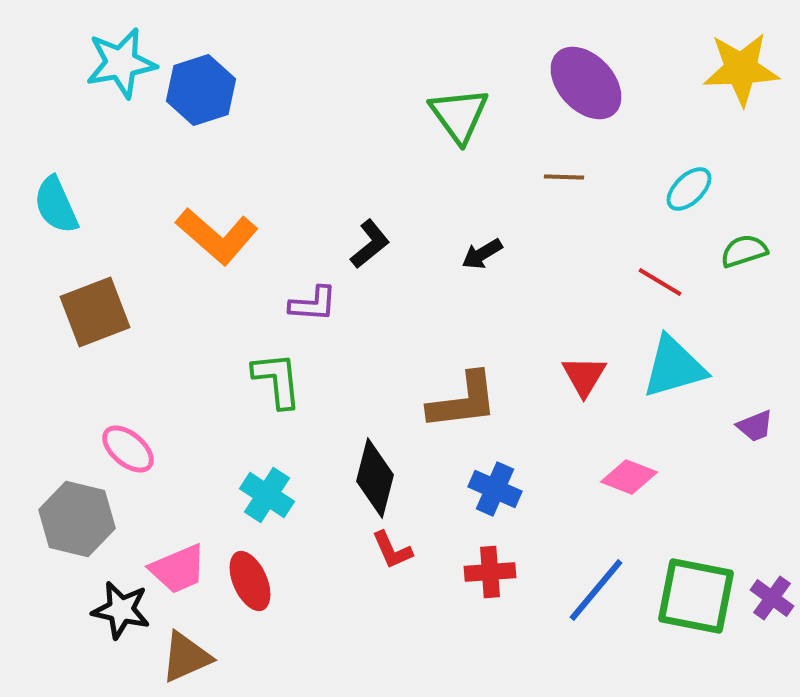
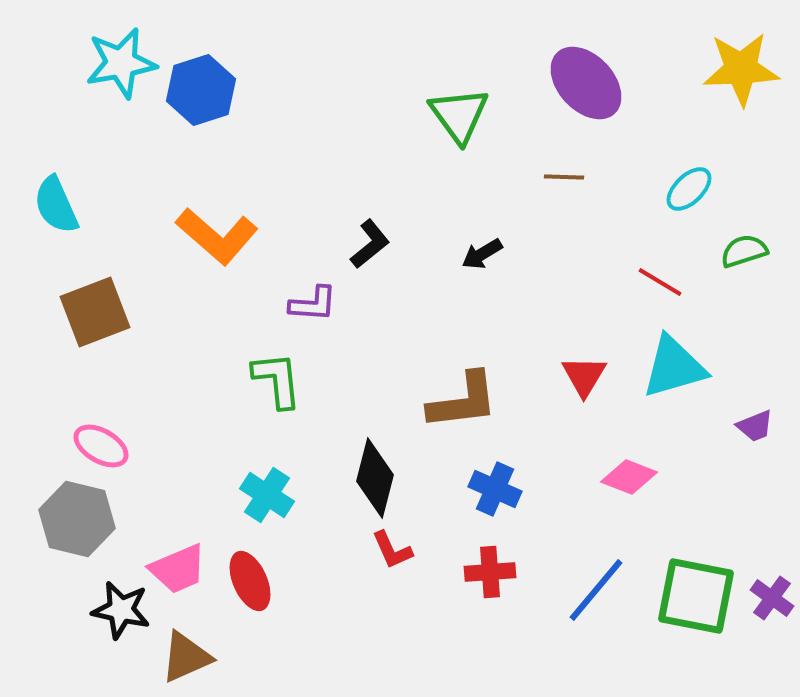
pink ellipse: moved 27 px left, 3 px up; rotated 10 degrees counterclockwise
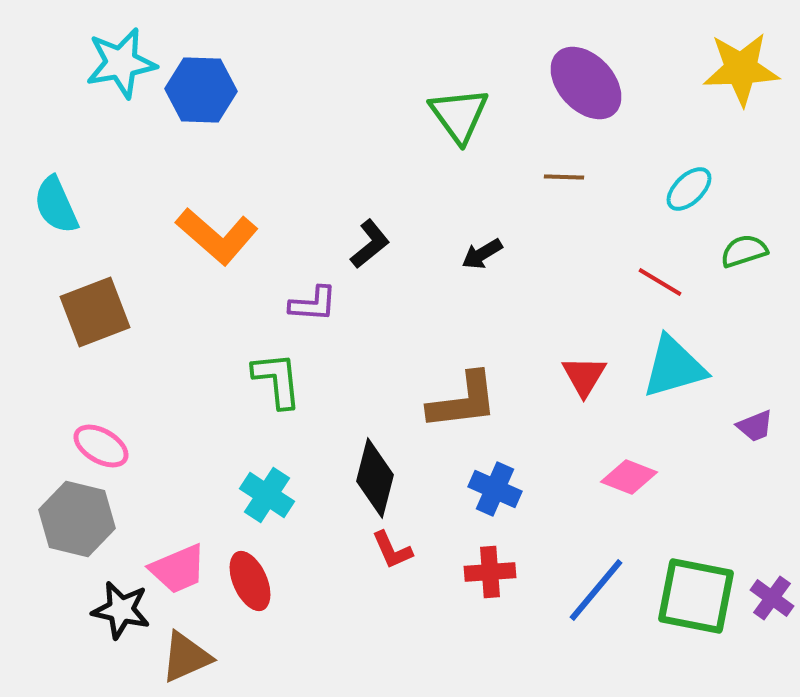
blue hexagon: rotated 20 degrees clockwise
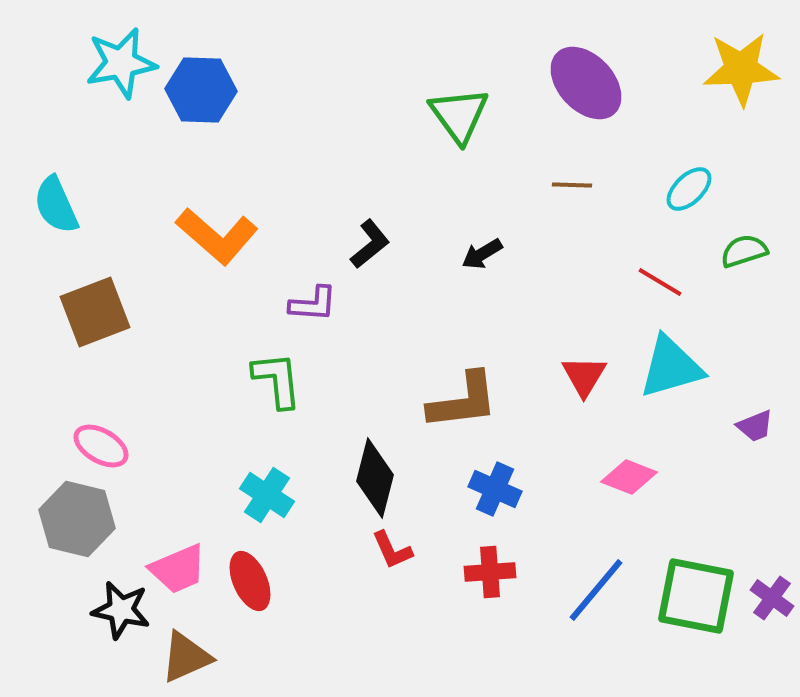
brown line: moved 8 px right, 8 px down
cyan triangle: moved 3 px left
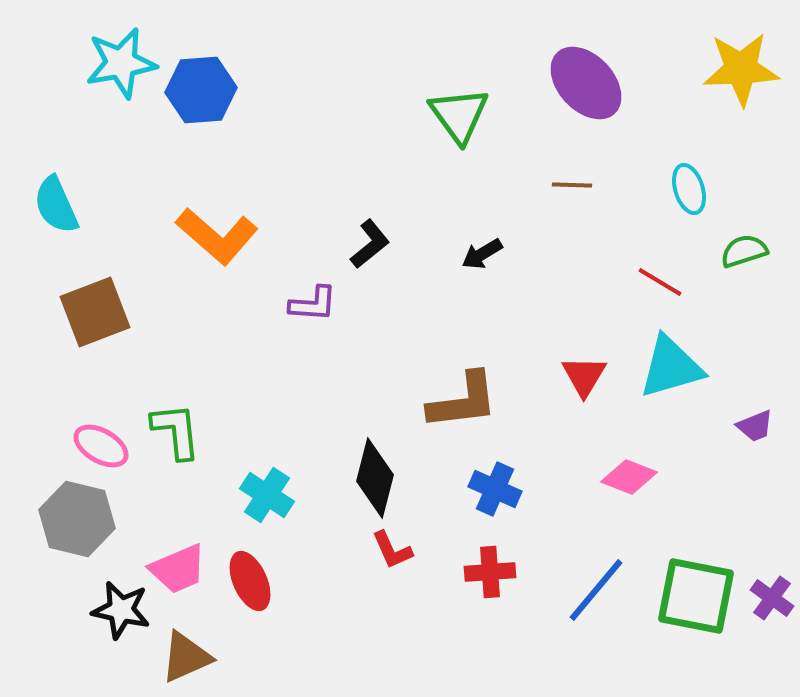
blue hexagon: rotated 6 degrees counterclockwise
cyan ellipse: rotated 63 degrees counterclockwise
green L-shape: moved 101 px left, 51 px down
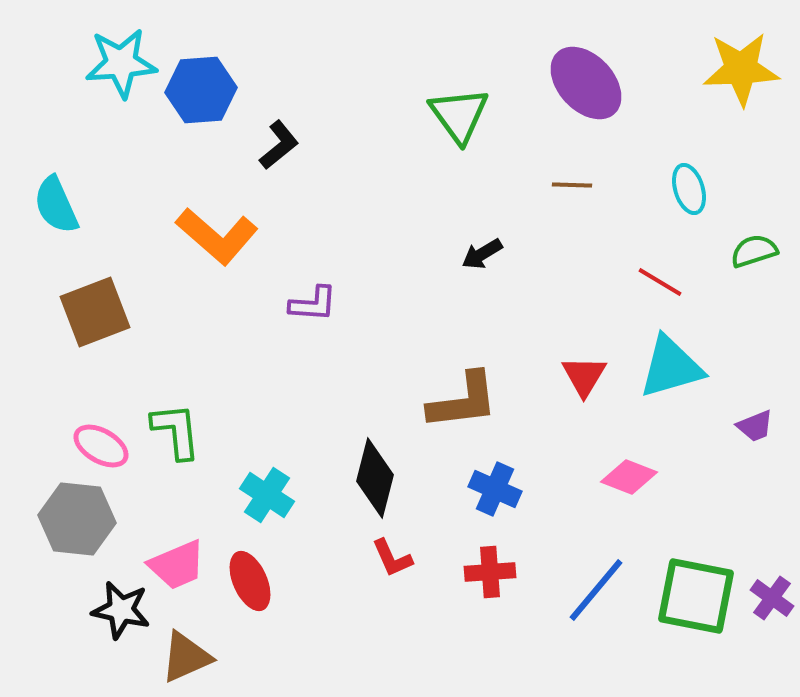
cyan star: rotated 6 degrees clockwise
black L-shape: moved 91 px left, 99 px up
green semicircle: moved 10 px right
gray hexagon: rotated 8 degrees counterclockwise
red L-shape: moved 8 px down
pink trapezoid: moved 1 px left, 4 px up
